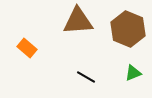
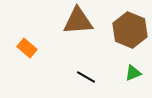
brown hexagon: moved 2 px right, 1 px down
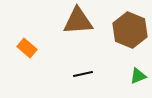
green triangle: moved 5 px right, 3 px down
black line: moved 3 px left, 3 px up; rotated 42 degrees counterclockwise
